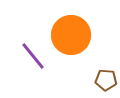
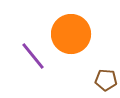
orange circle: moved 1 px up
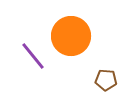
orange circle: moved 2 px down
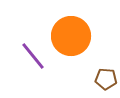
brown pentagon: moved 1 px up
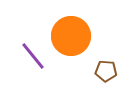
brown pentagon: moved 8 px up
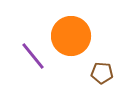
brown pentagon: moved 4 px left, 2 px down
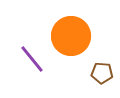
purple line: moved 1 px left, 3 px down
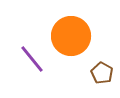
brown pentagon: rotated 25 degrees clockwise
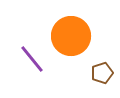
brown pentagon: rotated 25 degrees clockwise
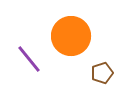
purple line: moved 3 px left
